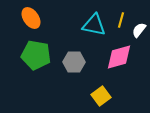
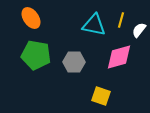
yellow square: rotated 36 degrees counterclockwise
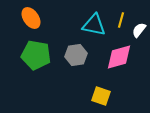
gray hexagon: moved 2 px right, 7 px up; rotated 10 degrees counterclockwise
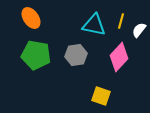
yellow line: moved 1 px down
pink diamond: rotated 32 degrees counterclockwise
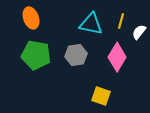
orange ellipse: rotated 15 degrees clockwise
cyan triangle: moved 3 px left, 1 px up
white semicircle: moved 2 px down
pink diamond: moved 2 px left; rotated 12 degrees counterclockwise
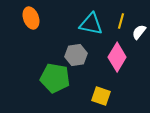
green pentagon: moved 19 px right, 23 px down
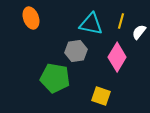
gray hexagon: moved 4 px up
